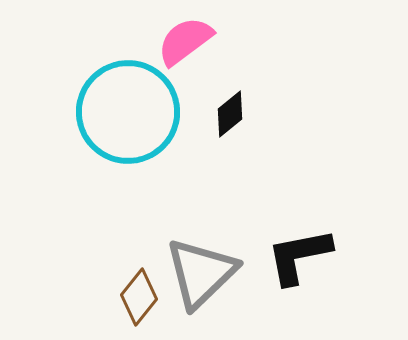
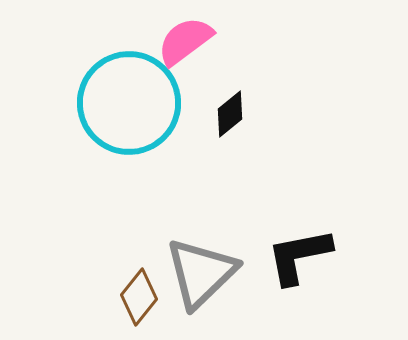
cyan circle: moved 1 px right, 9 px up
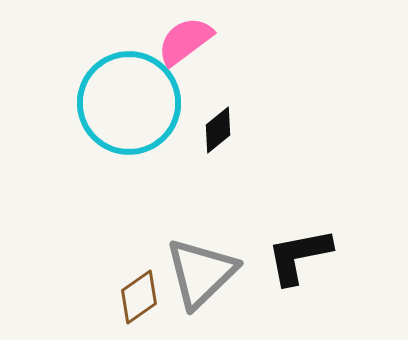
black diamond: moved 12 px left, 16 px down
brown diamond: rotated 16 degrees clockwise
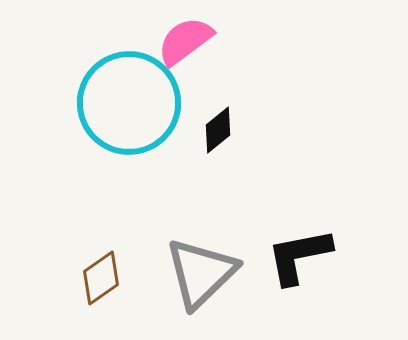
brown diamond: moved 38 px left, 19 px up
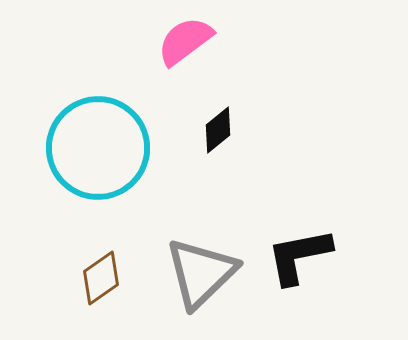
cyan circle: moved 31 px left, 45 px down
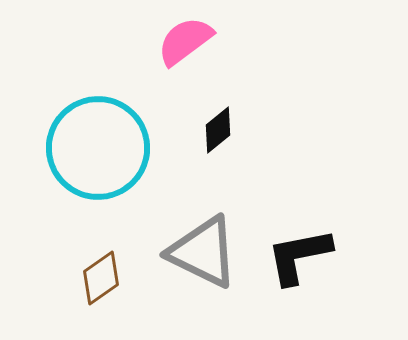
gray triangle: moved 2 px right, 21 px up; rotated 50 degrees counterclockwise
